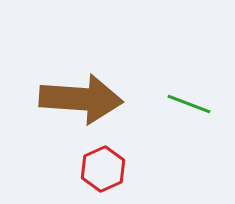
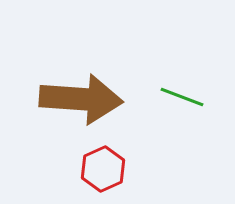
green line: moved 7 px left, 7 px up
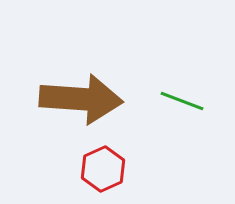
green line: moved 4 px down
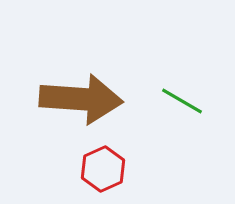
green line: rotated 9 degrees clockwise
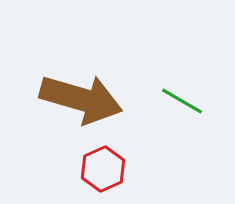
brown arrow: rotated 12 degrees clockwise
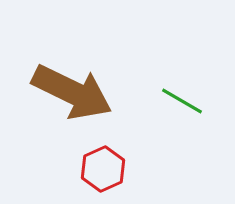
brown arrow: moved 9 px left, 7 px up; rotated 10 degrees clockwise
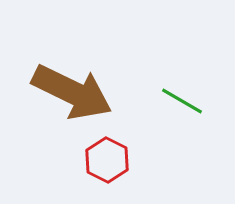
red hexagon: moved 4 px right, 9 px up; rotated 9 degrees counterclockwise
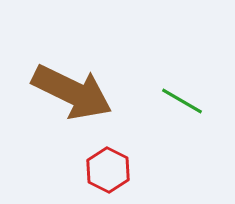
red hexagon: moved 1 px right, 10 px down
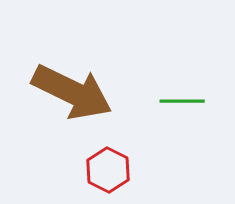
green line: rotated 30 degrees counterclockwise
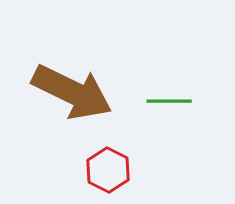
green line: moved 13 px left
